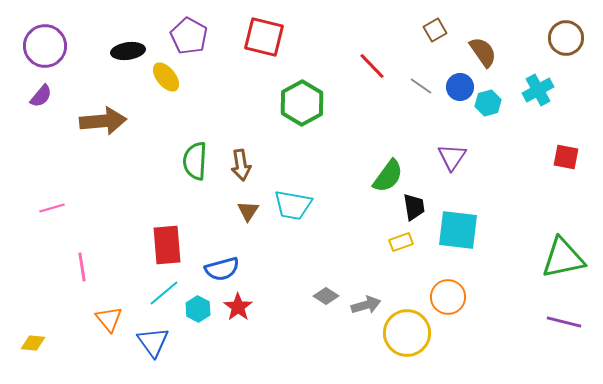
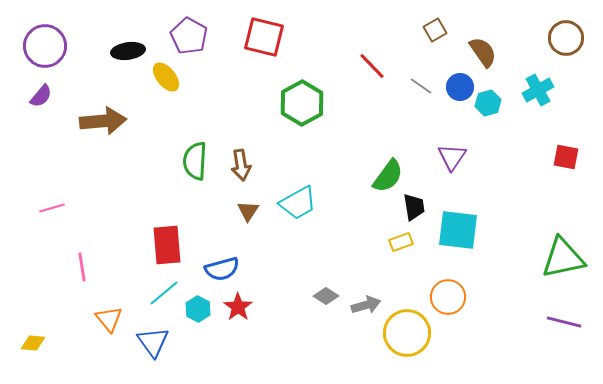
cyan trapezoid at (293, 205): moved 5 px right, 2 px up; rotated 39 degrees counterclockwise
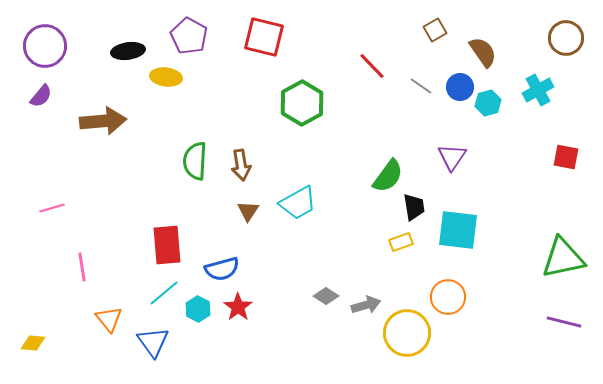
yellow ellipse at (166, 77): rotated 44 degrees counterclockwise
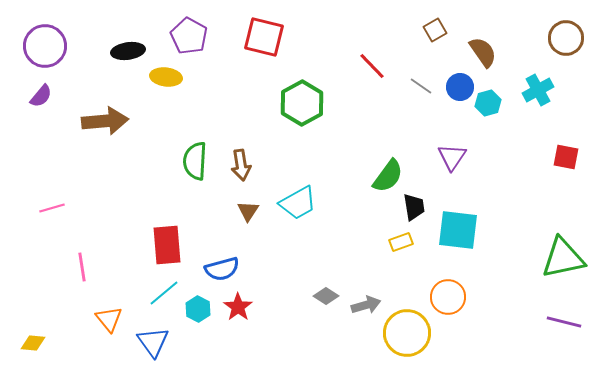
brown arrow at (103, 121): moved 2 px right
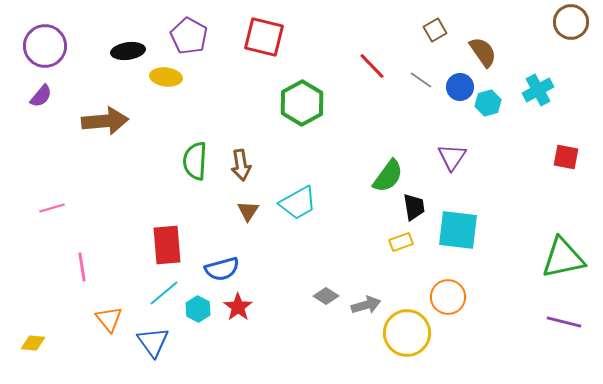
brown circle at (566, 38): moved 5 px right, 16 px up
gray line at (421, 86): moved 6 px up
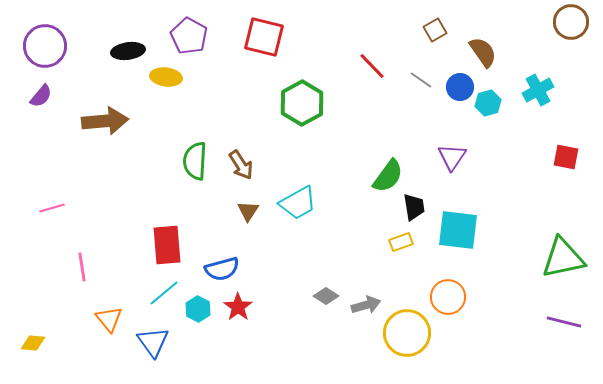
brown arrow at (241, 165): rotated 24 degrees counterclockwise
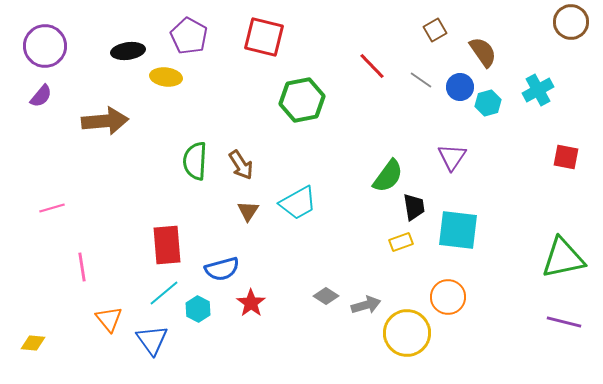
green hexagon at (302, 103): moved 3 px up; rotated 18 degrees clockwise
red star at (238, 307): moved 13 px right, 4 px up
blue triangle at (153, 342): moved 1 px left, 2 px up
